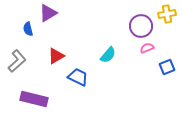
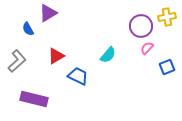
yellow cross: moved 3 px down
blue semicircle: rotated 16 degrees counterclockwise
pink semicircle: rotated 24 degrees counterclockwise
blue trapezoid: moved 1 px up
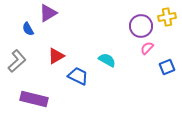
cyan semicircle: moved 1 px left, 5 px down; rotated 102 degrees counterclockwise
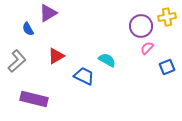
blue trapezoid: moved 6 px right
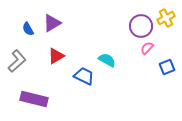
purple triangle: moved 4 px right, 10 px down
yellow cross: moved 1 px left, 1 px down; rotated 18 degrees counterclockwise
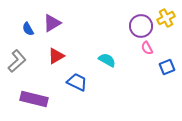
pink semicircle: rotated 72 degrees counterclockwise
blue trapezoid: moved 7 px left, 6 px down
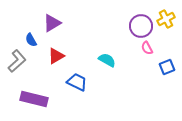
yellow cross: moved 1 px down
blue semicircle: moved 3 px right, 11 px down
